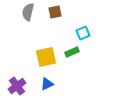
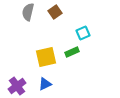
brown square: rotated 24 degrees counterclockwise
blue triangle: moved 2 px left
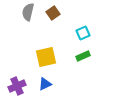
brown square: moved 2 px left, 1 px down
green rectangle: moved 11 px right, 4 px down
purple cross: rotated 12 degrees clockwise
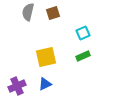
brown square: rotated 16 degrees clockwise
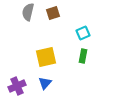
green rectangle: rotated 56 degrees counterclockwise
blue triangle: moved 1 px up; rotated 24 degrees counterclockwise
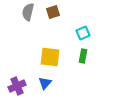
brown square: moved 1 px up
yellow square: moved 4 px right; rotated 20 degrees clockwise
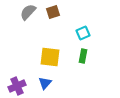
gray semicircle: rotated 30 degrees clockwise
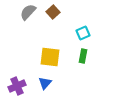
brown square: rotated 24 degrees counterclockwise
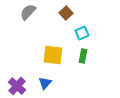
brown square: moved 13 px right, 1 px down
cyan square: moved 1 px left
yellow square: moved 3 px right, 2 px up
purple cross: rotated 24 degrees counterclockwise
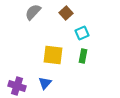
gray semicircle: moved 5 px right
purple cross: rotated 24 degrees counterclockwise
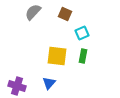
brown square: moved 1 px left, 1 px down; rotated 24 degrees counterclockwise
yellow square: moved 4 px right, 1 px down
blue triangle: moved 4 px right
